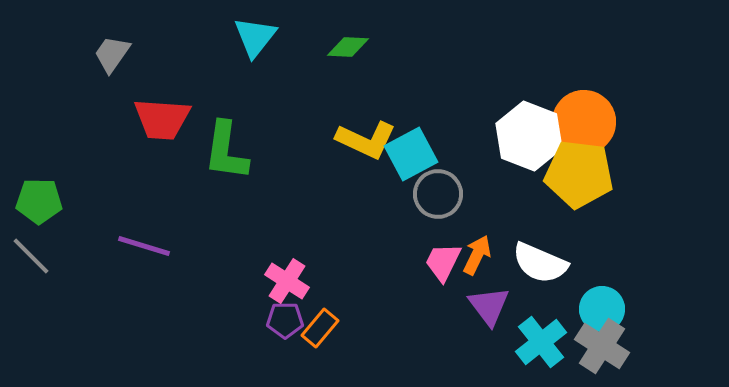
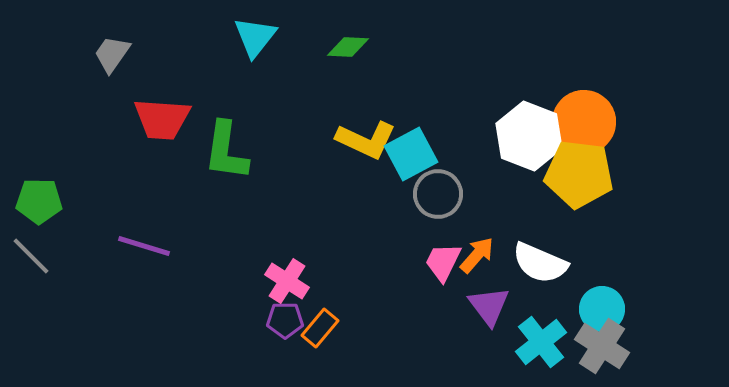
orange arrow: rotated 15 degrees clockwise
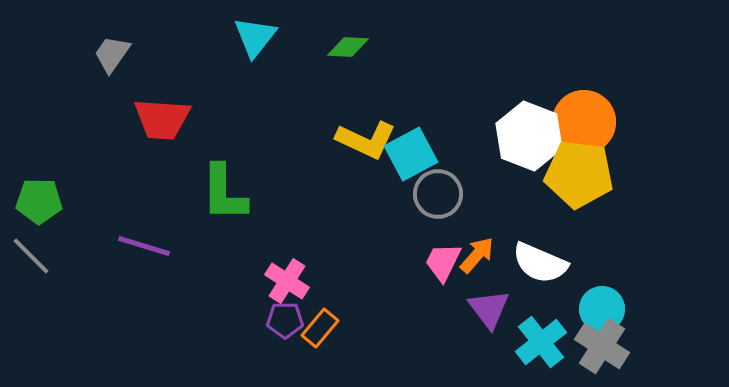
green L-shape: moved 2 px left, 42 px down; rotated 8 degrees counterclockwise
purple triangle: moved 3 px down
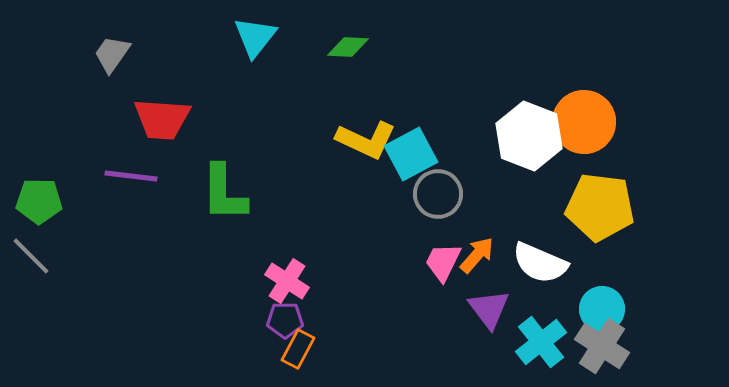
yellow pentagon: moved 21 px right, 33 px down
purple line: moved 13 px left, 70 px up; rotated 10 degrees counterclockwise
orange rectangle: moved 22 px left, 21 px down; rotated 12 degrees counterclockwise
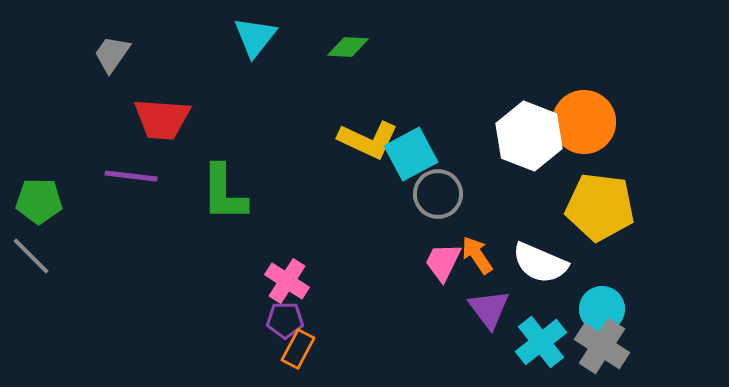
yellow L-shape: moved 2 px right
orange arrow: rotated 75 degrees counterclockwise
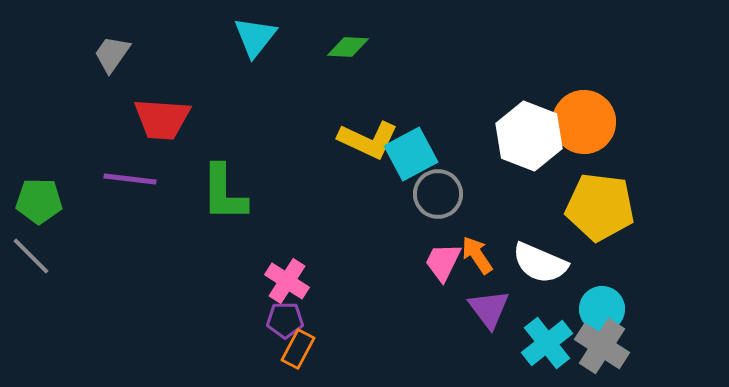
purple line: moved 1 px left, 3 px down
cyan cross: moved 6 px right, 1 px down
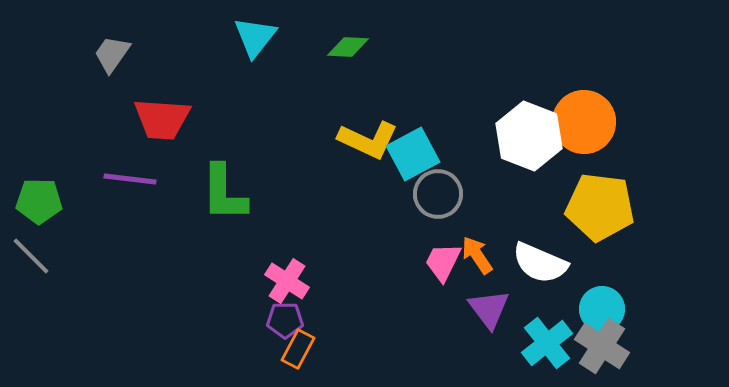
cyan square: moved 2 px right
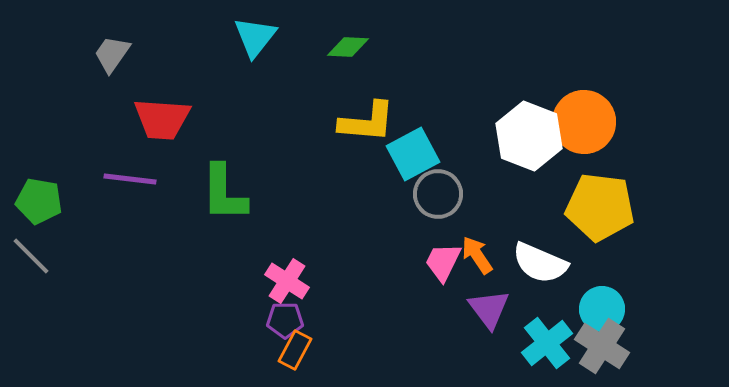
yellow L-shape: moved 1 px left, 18 px up; rotated 20 degrees counterclockwise
green pentagon: rotated 9 degrees clockwise
orange rectangle: moved 3 px left, 1 px down
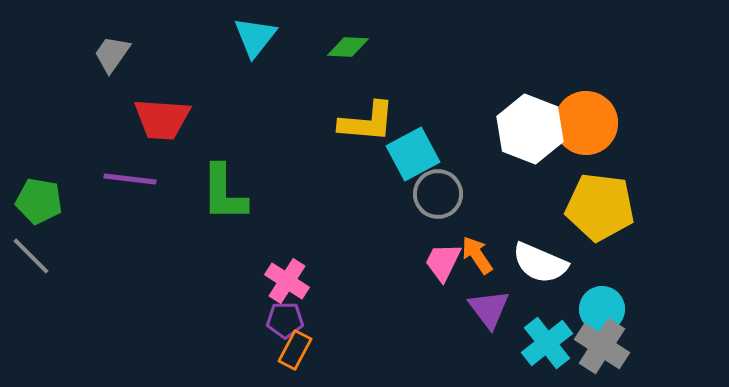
orange circle: moved 2 px right, 1 px down
white hexagon: moved 1 px right, 7 px up
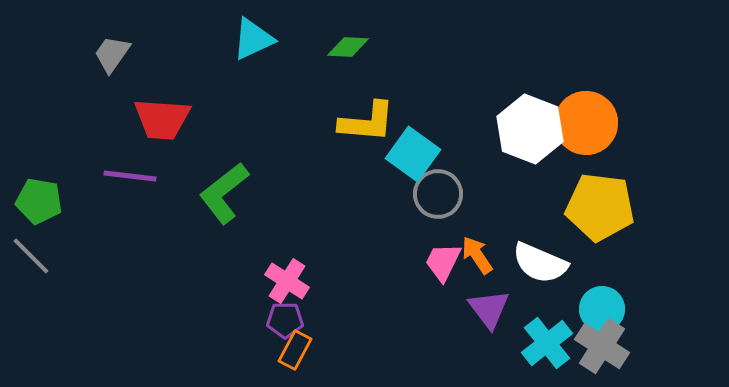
cyan triangle: moved 2 px left, 2 px down; rotated 27 degrees clockwise
cyan square: rotated 26 degrees counterclockwise
purple line: moved 3 px up
green L-shape: rotated 52 degrees clockwise
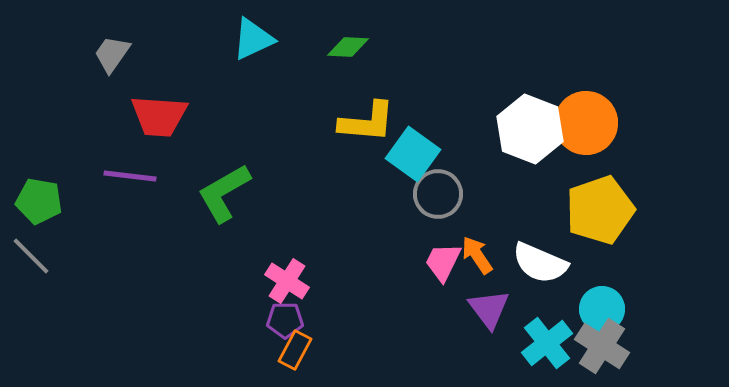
red trapezoid: moved 3 px left, 3 px up
green L-shape: rotated 8 degrees clockwise
yellow pentagon: moved 3 px down; rotated 26 degrees counterclockwise
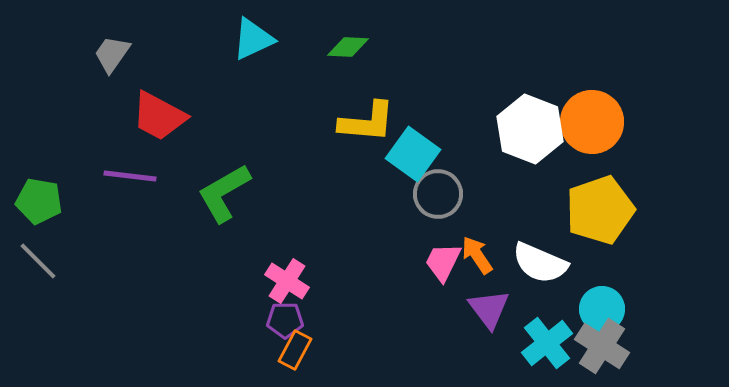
red trapezoid: rotated 24 degrees clockwise
orange circle: moved 6 px right, 1 px up
gray line: moved 7 px right, 5 px down
